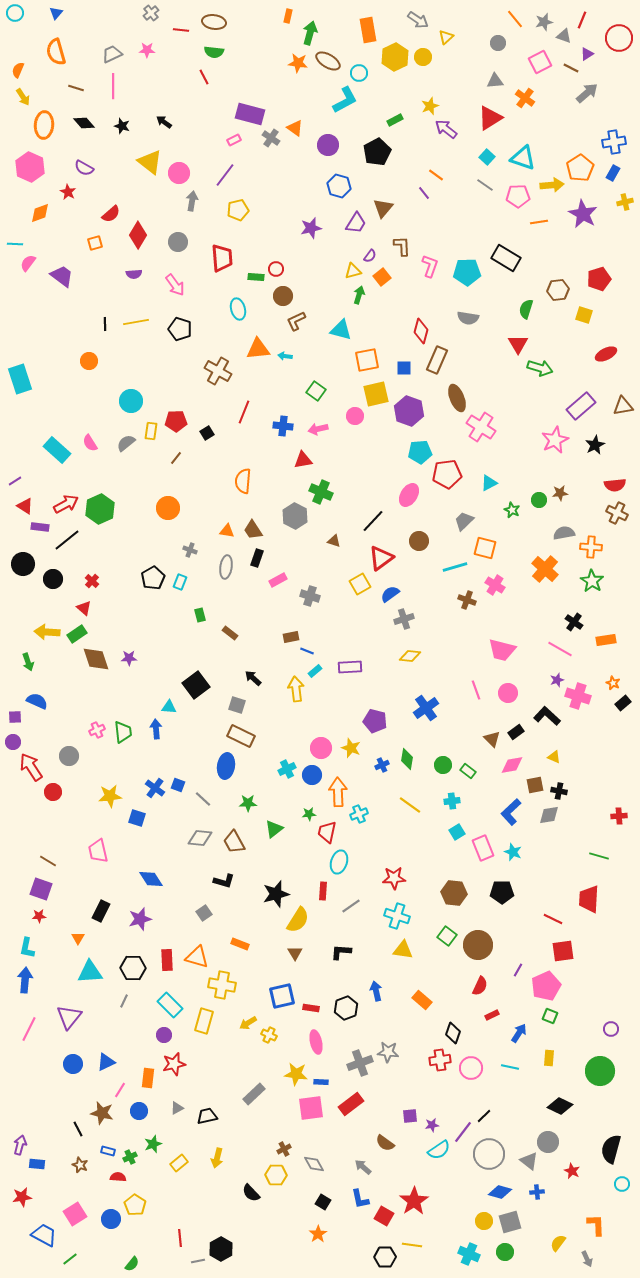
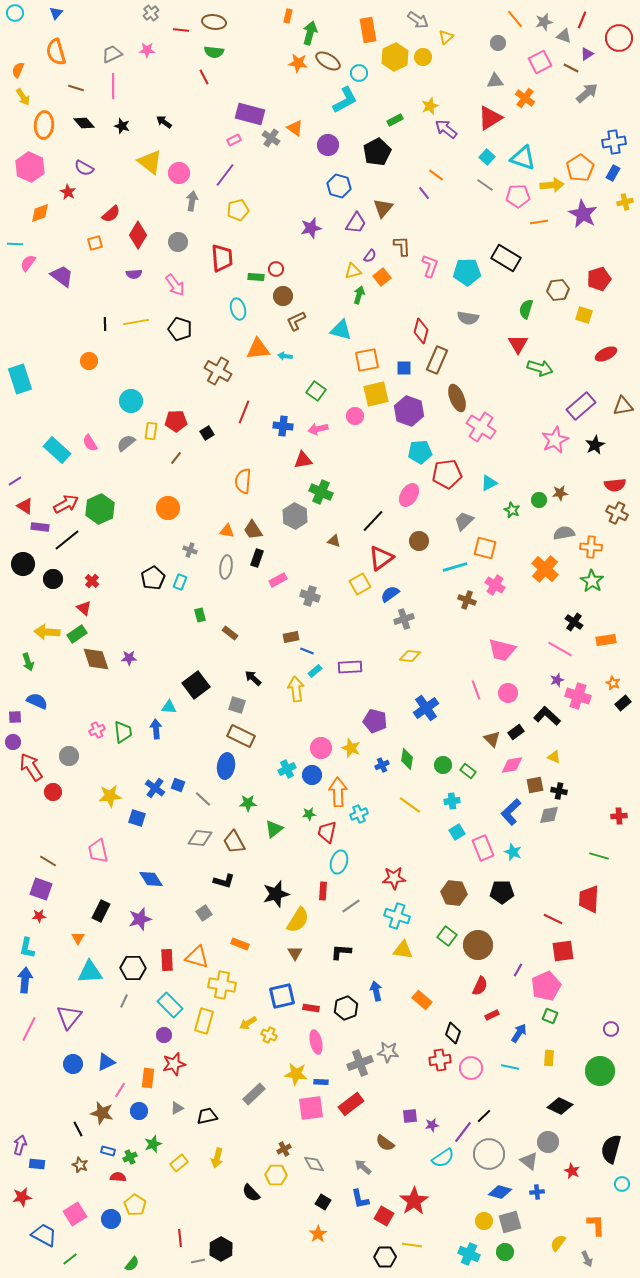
cyan semicircle at (439, 1150): moved 4 px right, 8 px down
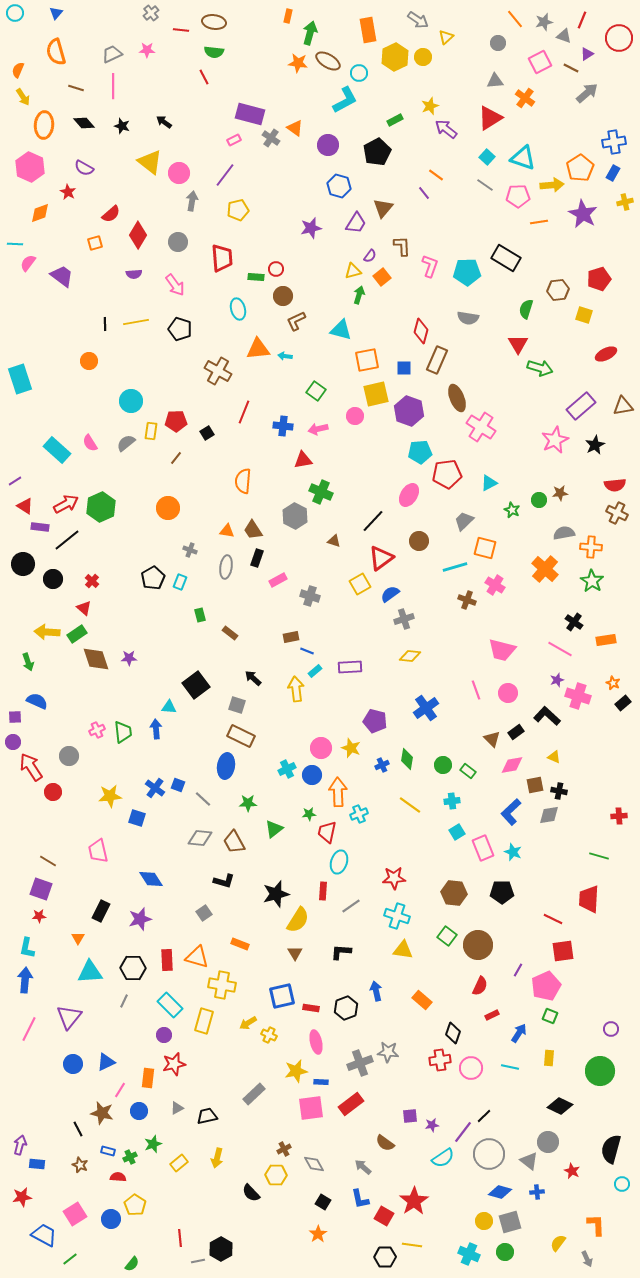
green hexagon at (100, 509): moved 1 px right, 2 px up
yellow star at (296, 1074): moved 3 px up; rotated 20 degrees counterclockwise
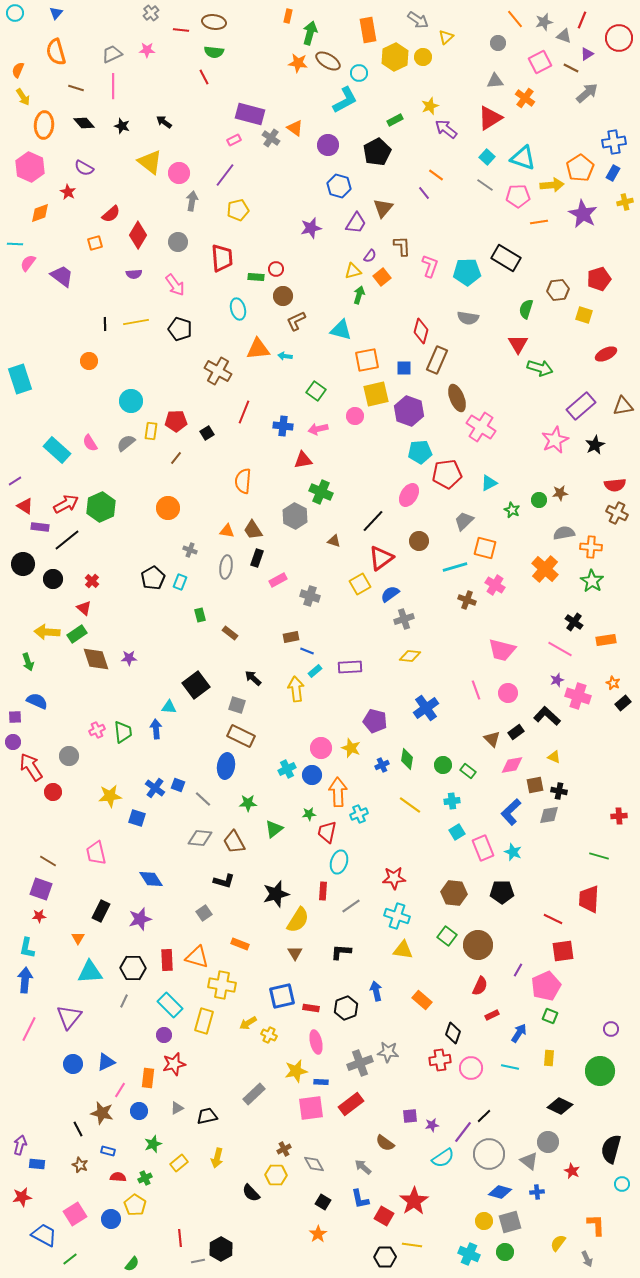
pink trapezoid at (98, 851): moved 2 px left, 2 px down
green cross at (130, 1157): moved 15 px right, 21 px down
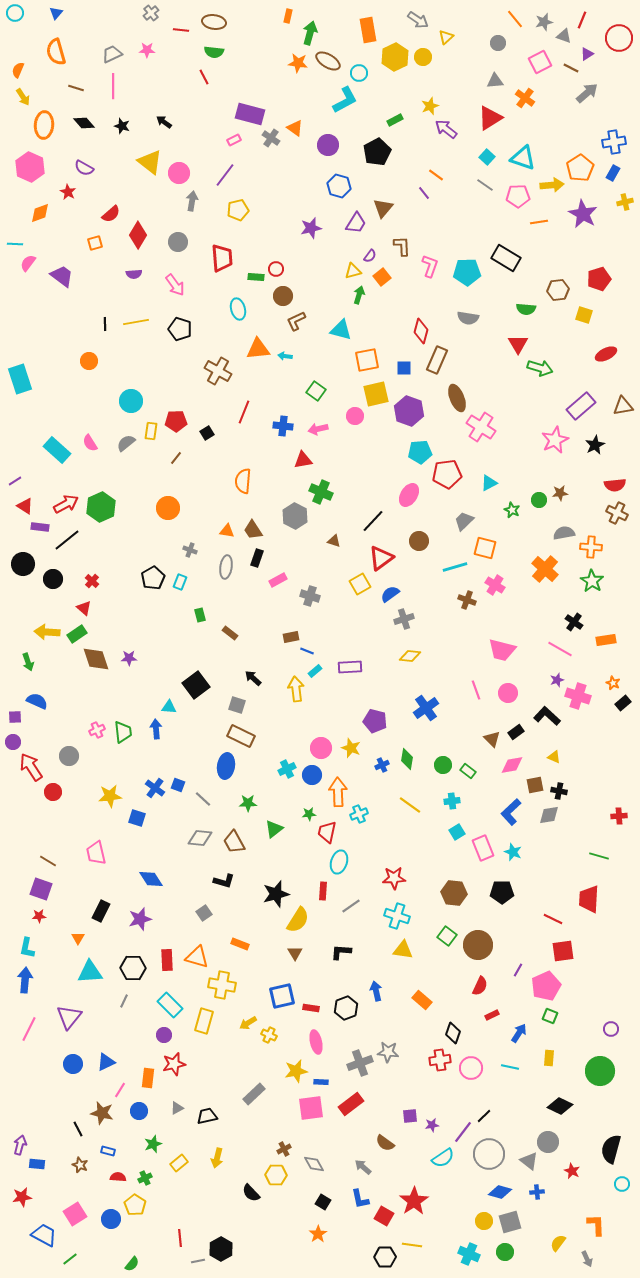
green semicircle at (526, 309): rotated 102 degrees counterclockwise
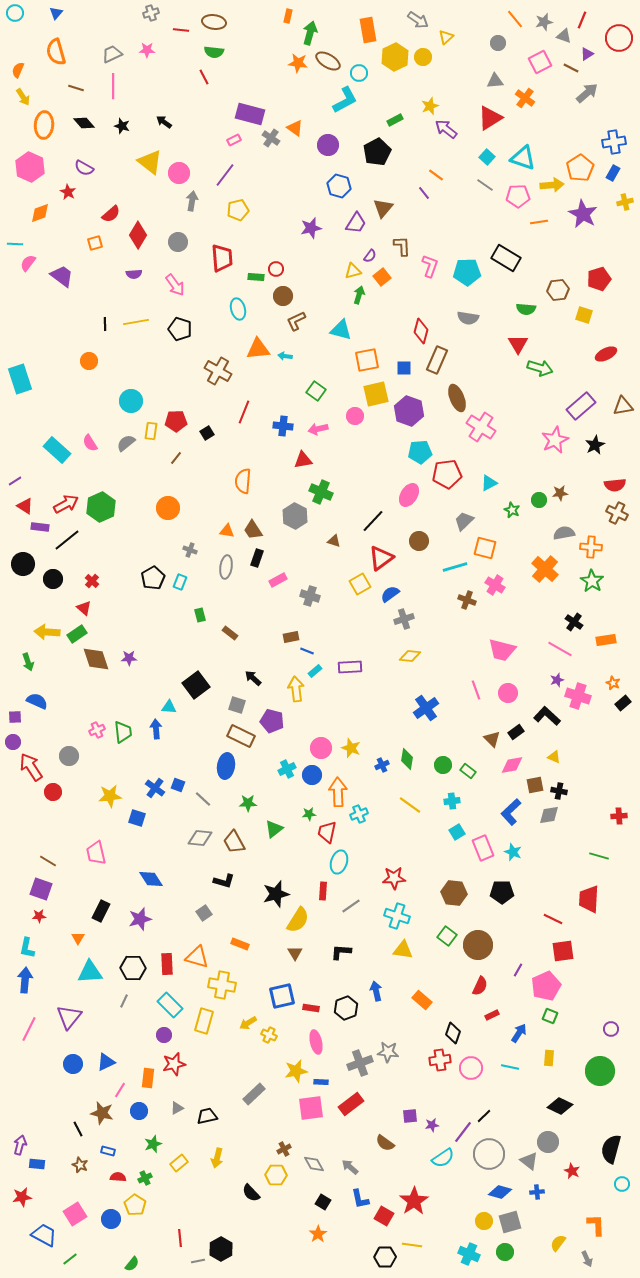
gray cross at (151, 13): rotated 21 degrees clockwise
purple pentagon at (375, 721): moved 103 px left
red rectangle at (167, 960): moved 4 px down
gray arrow at (363, 1167): moved 13 px left
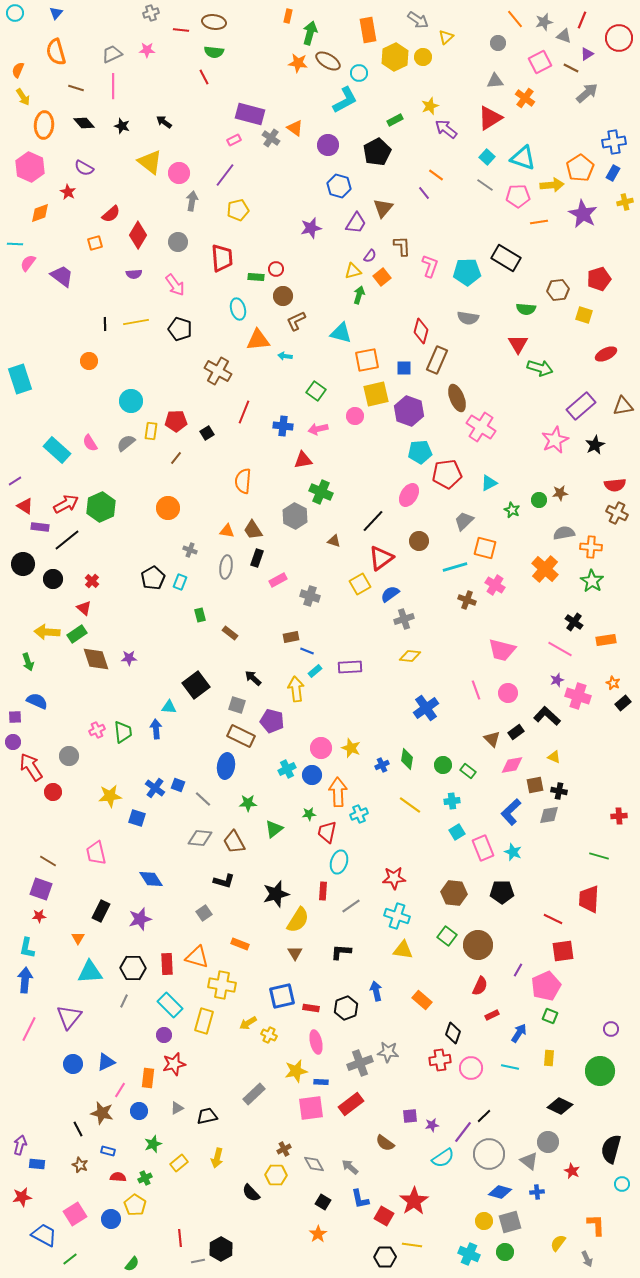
cyan triangle at (341, 330): moved 3 px down
orange triangle at (258, 349): moved 9 px up
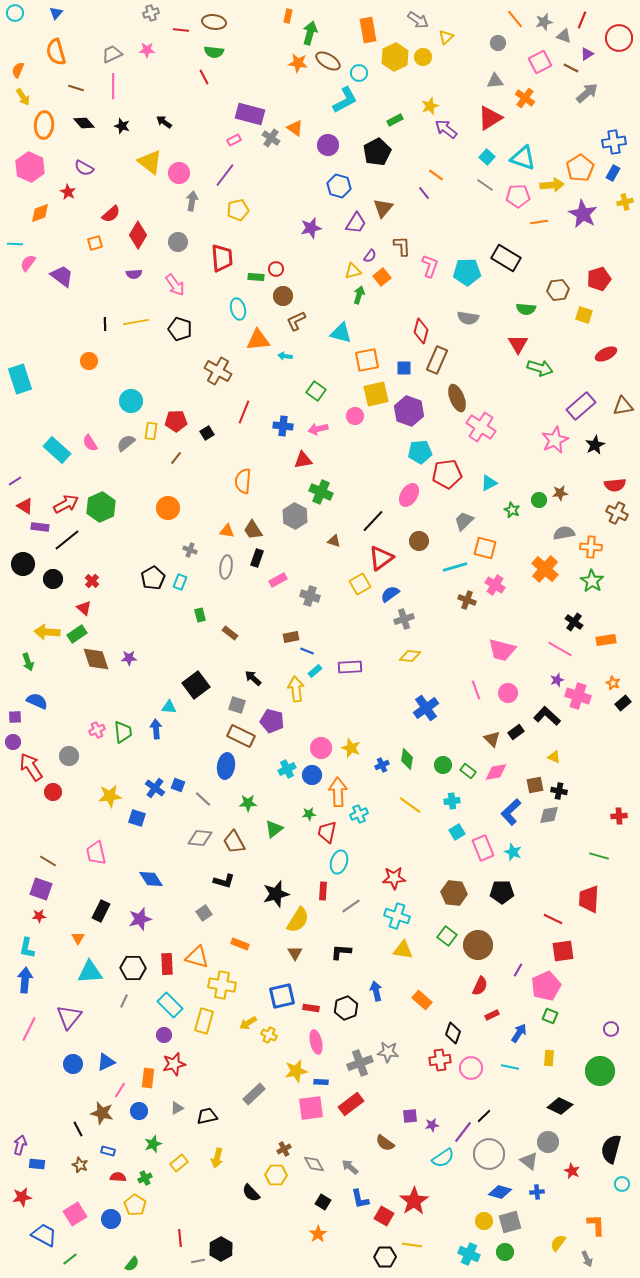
pink diamond at (512, 765): moved 16 px left, 7 px down
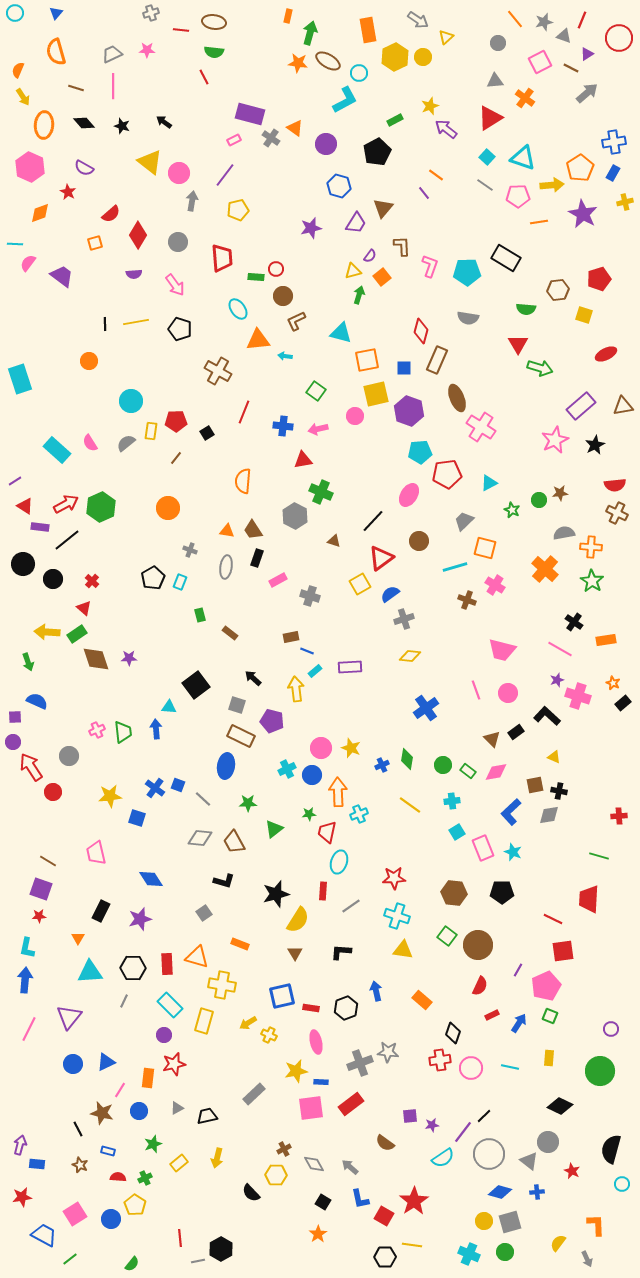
purple circle at (328, 145): moved 2 px left, 1 px up
cyan ellipse at (238, 309): rotated 20 degrees counterclockwise
blue arrow at (519, 1033): moved 10 px up
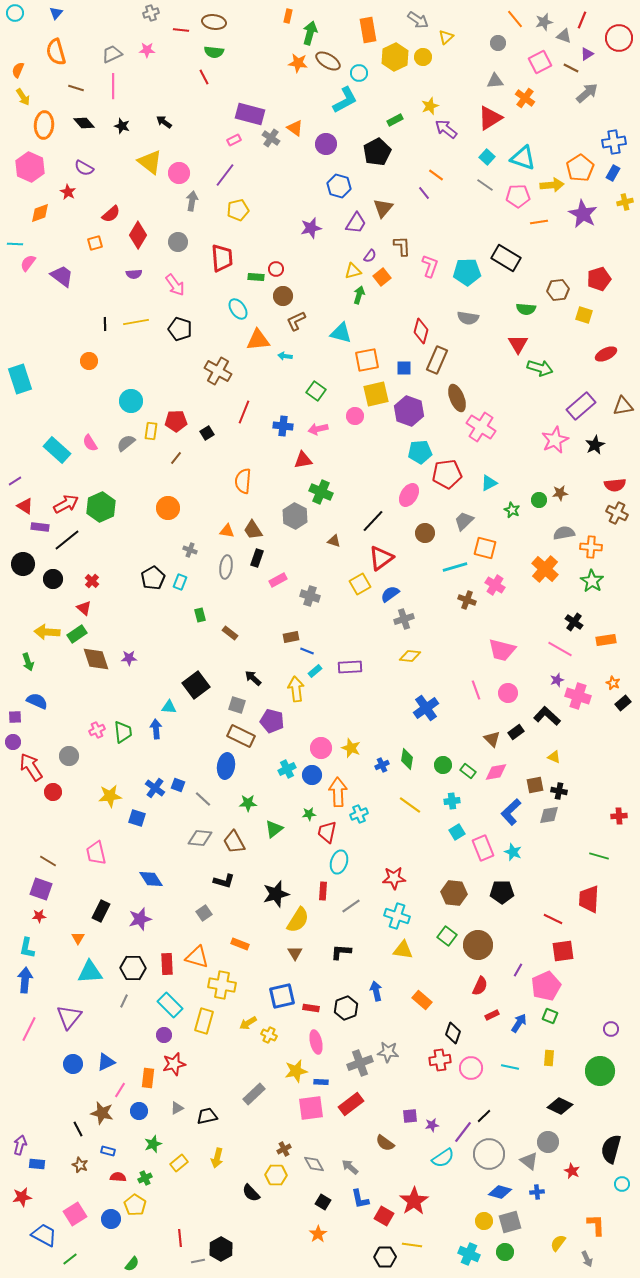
brown circle at (419, 541): moved 6 px right, 8 px up
